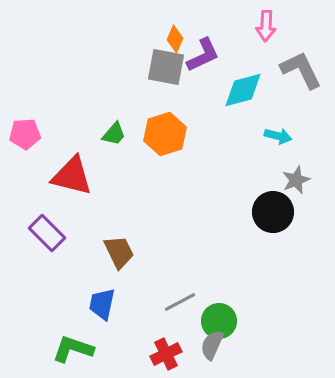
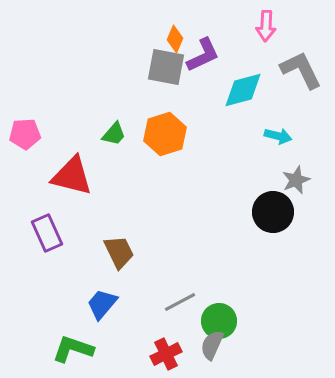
purple rectangle: rotated 21 degrees clockwise
blue trapezoid: rotated 28 degrees clockwise
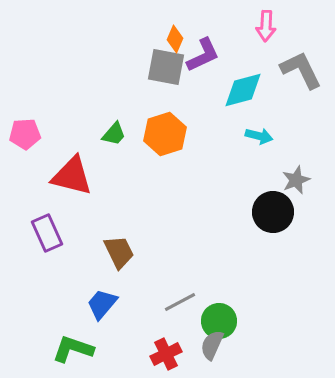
cyan arrow: moved 19 px left
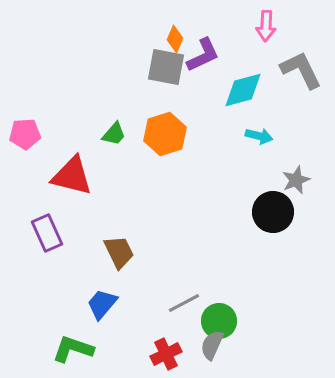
gray line: moved 4 px right, 1 px down
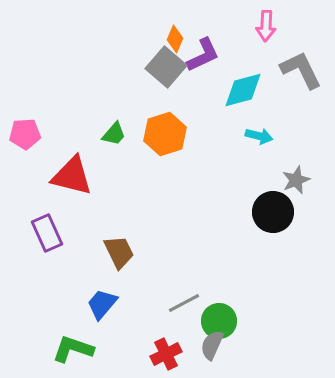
gray square: rotated 30 degrees clockwise
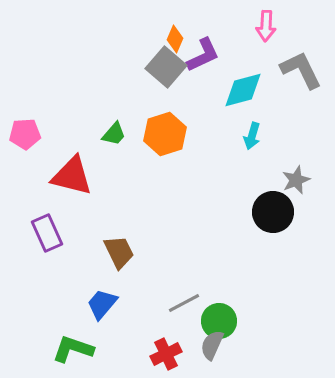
cyan arrow: moved 7 px left; rotated 92 degrees clockwise
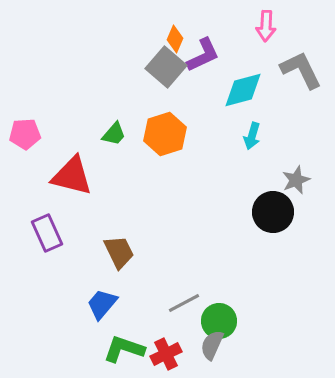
green L-shape: moved 51 px right
